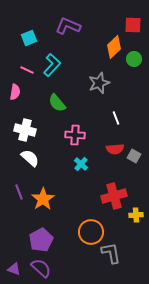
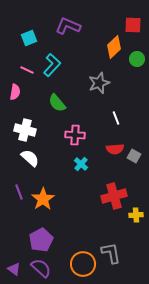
green circle: moved 3 px right
orange circle: moved 8 px left, 32 px down
purple triangle: rotated 16 degrees clockwise
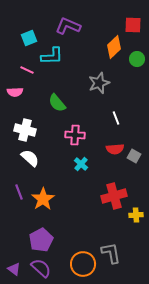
cyan L-shape: moved 9 px up; rotated 45 degrees clockwise
pink semicircle: rotated 77 degrees clockwise
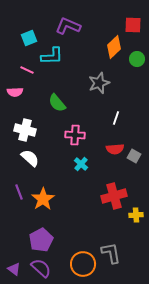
white line: rotated 40 degrees clockwise
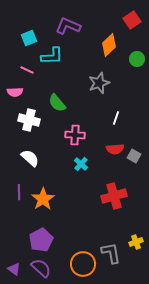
red square: moved 1 px left, 5 px up; rotated 36 degrees counterclockwise
orange diamond: moved 5 px left, 2 px up
white cross: moved 4 px right, 10 px up
purple line: rotated 21 degrees clockwise
yellow cross: moved 27 px down; rotated 16 degrees counterclockwise
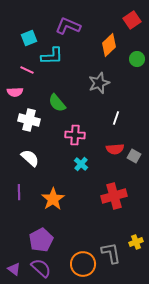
orange star: moved 10 px right
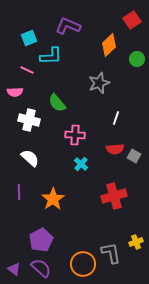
cyan L-shape: moved 1 px left
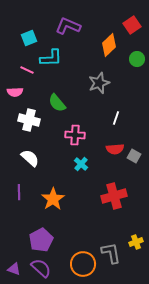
red square: moved 5 px down
cyan L-shape: moved 2 px down
purple triangle: rotated 16 degrees counterclockwise
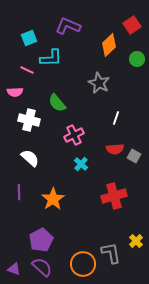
gray star: rotated 25 degrees counterclockwise
pink cross: moved 1 px left; rotated 30 degrees counterclockwise
yellow cross: moved 1 px up; rotated 24 degrees counterclockwise
purple semicircle: moved 1 px right, 1 px up
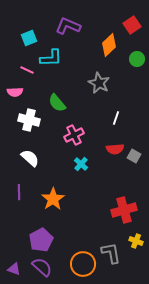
red cross: moved 10 px right, 14 px down
yellow cross: rotated 24 degrees counterclockwise
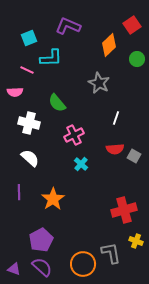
white cross: moved 3 px down
